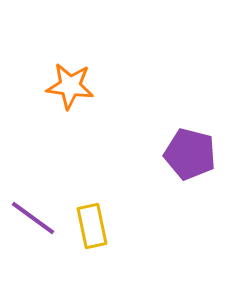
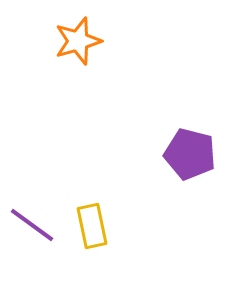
orange star: moved 8 px right, 45 px up; rotated 24 degrees counterclockwise
purple line: moved 1 px left, 7 px down
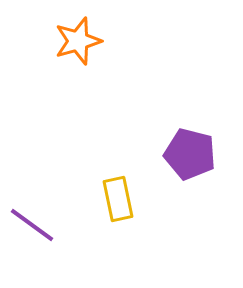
yellow rectangle: moved 26 px right, 27 px up
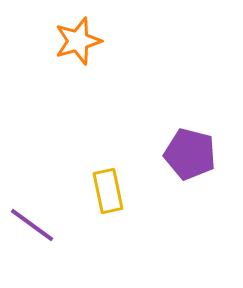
yellow rectangle: moved 10 px left, 8 px up
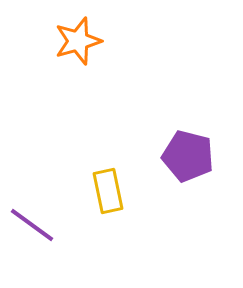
purple pentagon: moved 2 px left, 2 px down
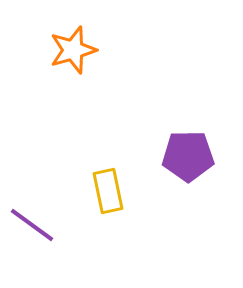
orange star: moved 5 px left, 9 px down
purple pentagon: rotated 15 degrees counterclockwise
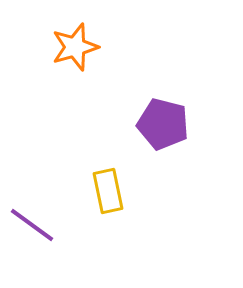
orange star: moved 2 px right, 3 px up
purple pentagon: moved 25 px left, 32 px up; rotated 15 degrees clockwise
